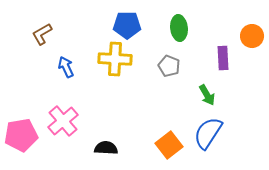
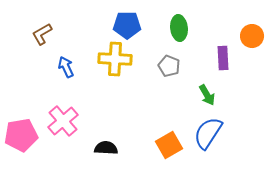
orange square: rotated 8 degrees clockwise
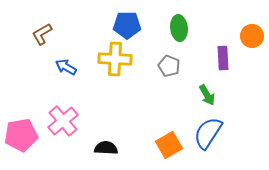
blue arrow: rotated 35 degrees counterclockwise
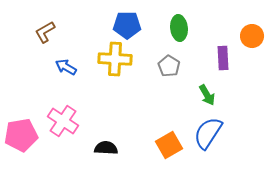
brown L-shape: moved 3 px right, 2 px up
gray pentagon: rotated 10 degrees clockwise
pink cross: rotated 16 degrees counterclockwise
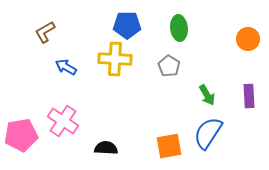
orange circle: moved 4 px left, 3 px down
purple rectangle: moved 26 px right, 38 px down
orange square: moved 1 px down; rotated 20 degrees clockwise
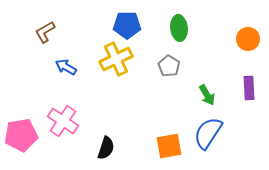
yellow cross: moved 1 px right; rotated 28 degrees counterclockwise
purple rectangle: moved 8 px up
black semicircle: rotated 105 degrees clockwise
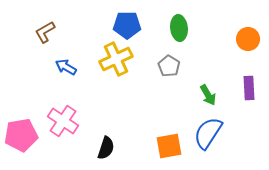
green arrow: moved 1 px right
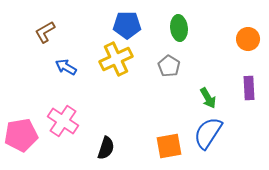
green arrow: moved 3 px down
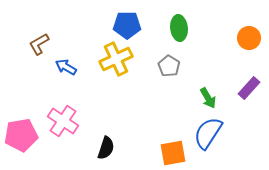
brown L-shape: moved 6 px left, 12 px down
orange circle: moved 1 px right, 1 px up
purple rectangle: rotated 45 degrees clockwise
orange square: moved 4 px right, 7 px down
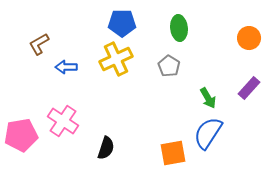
blue pentagon: moved 5 px left, 2 px up
blue arrow: rotated 30 degrees counterclockwise
